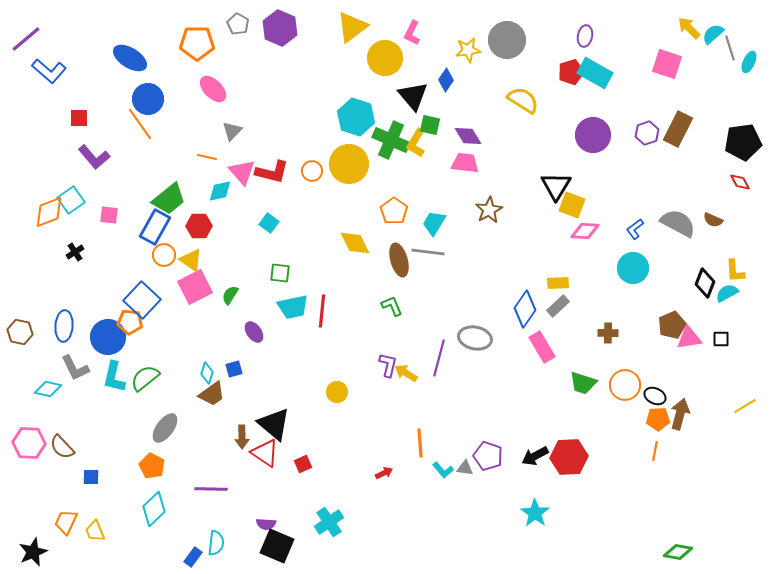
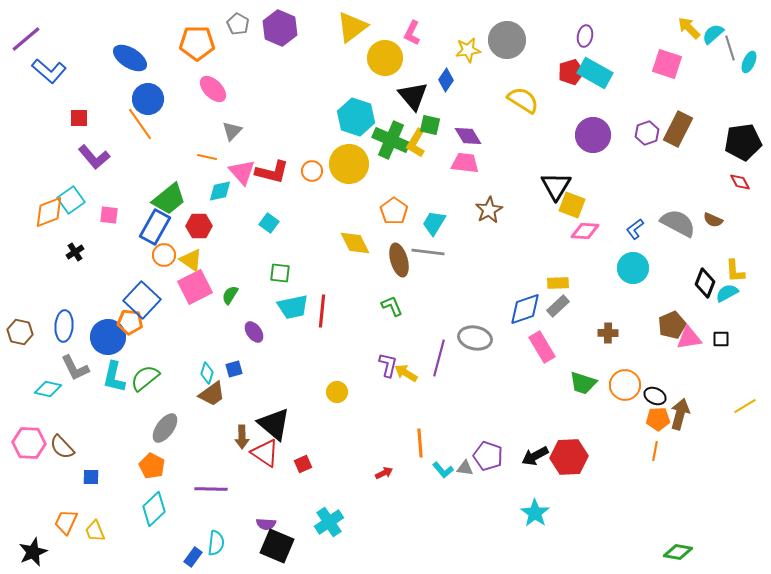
blue diamond at (525, 309): rotated 36 degrees clockwise
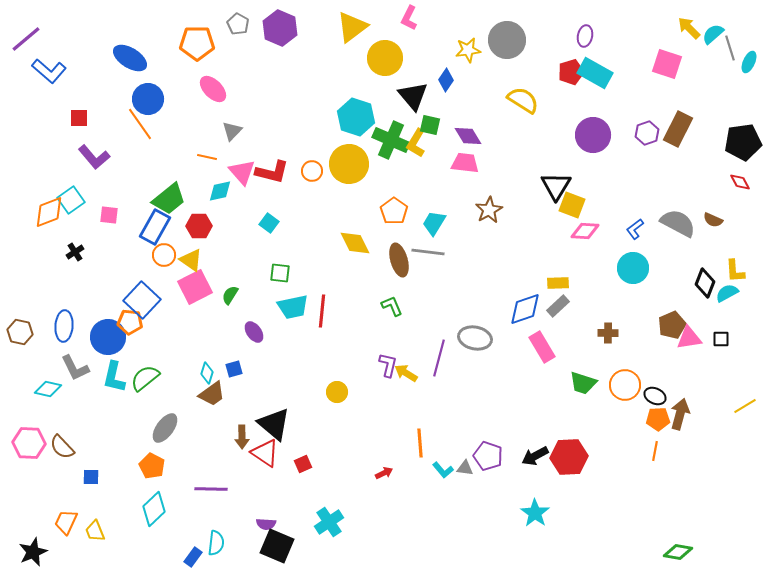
pink L-shape at (412, 33): moved 3 px left, 15 px up
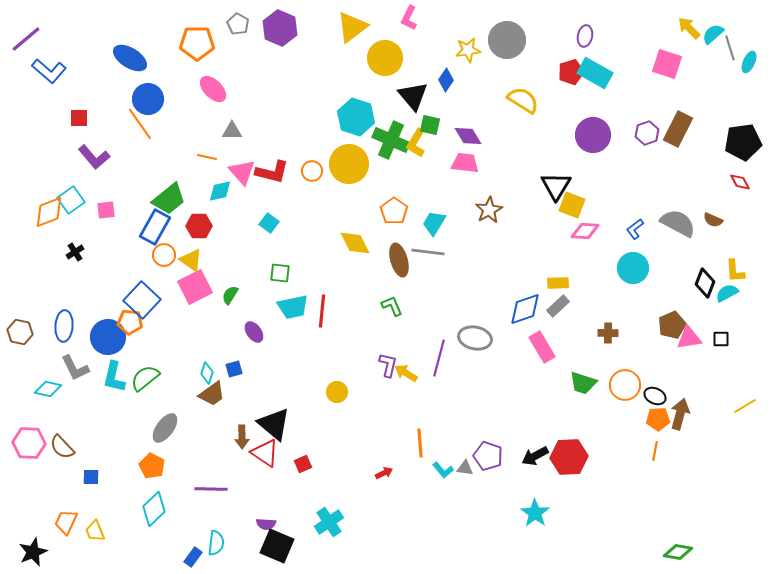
gray triangle at (232, 131): rotated 45 degrees clockwise
pink square at (109, 215): moved 3 px left, 5 px up; rotated 12 degrees counterclockwise
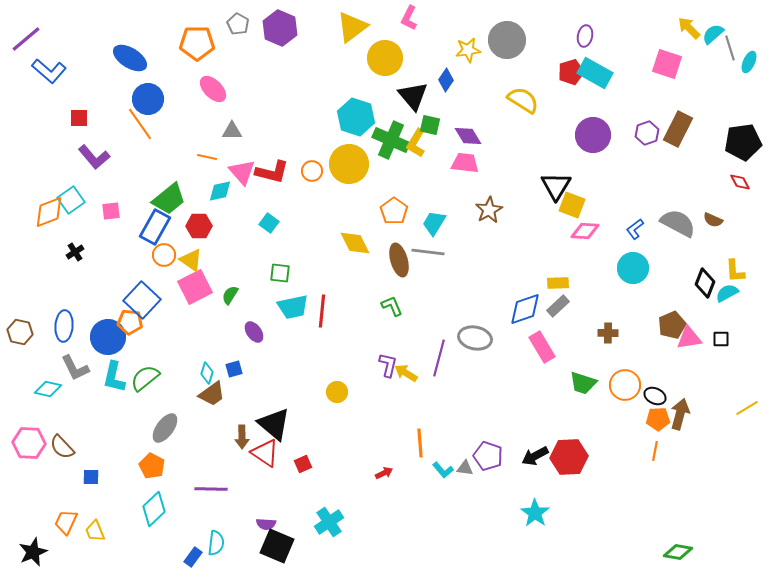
pink square at (106, 210): moved 5 px right, 1 px down
yellow line at (745, 406): moved 2 px right, 2 px down
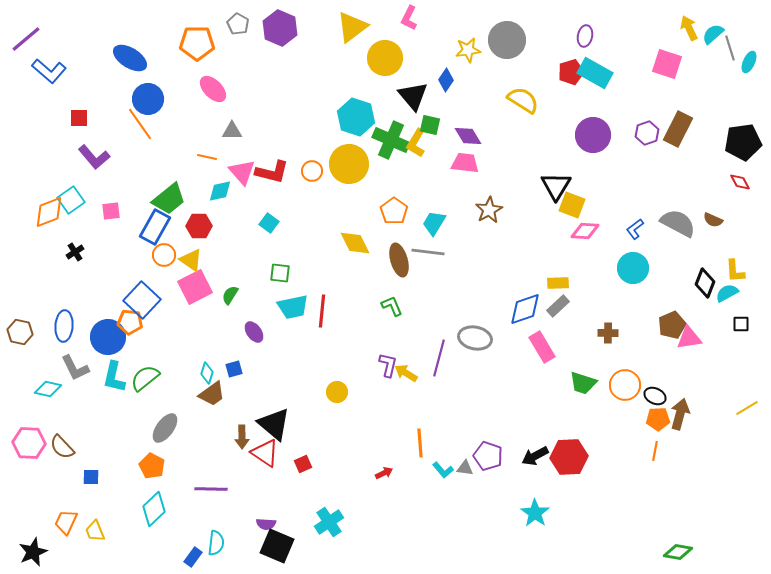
yellow arrow at (689, 28): rotated 20 degrees clockwise
black square at (721, 339): moved 20 px right, 15 px up
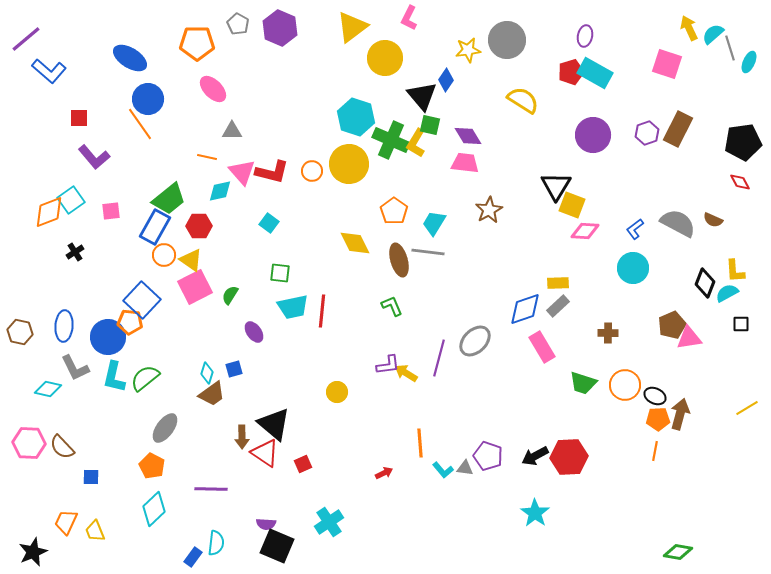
black triangle at (413, 96): moved 9 px right
gray ellipse at (475, 338): moved 3 px down; rotated 56 degrees counterclockwise
purple L-shape at (388, 365): rotated 70 degrees clockwise
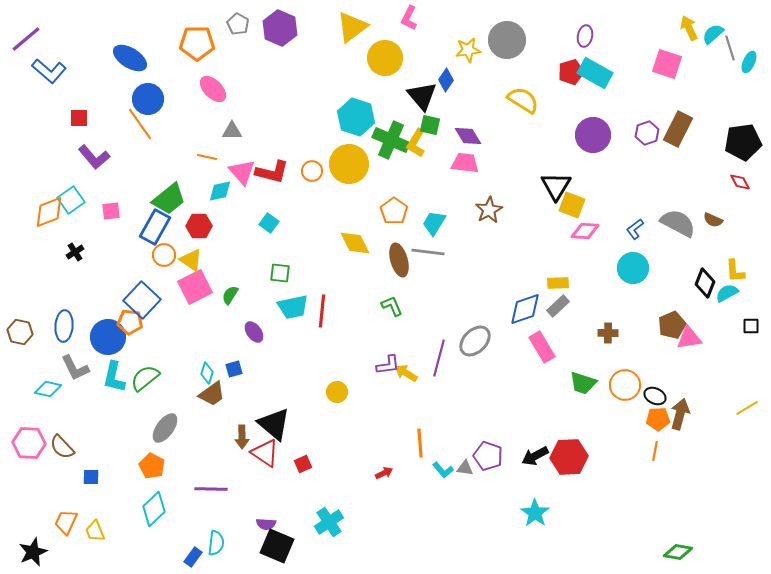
black square at (741, 324): moved 10 px right, 2 px down
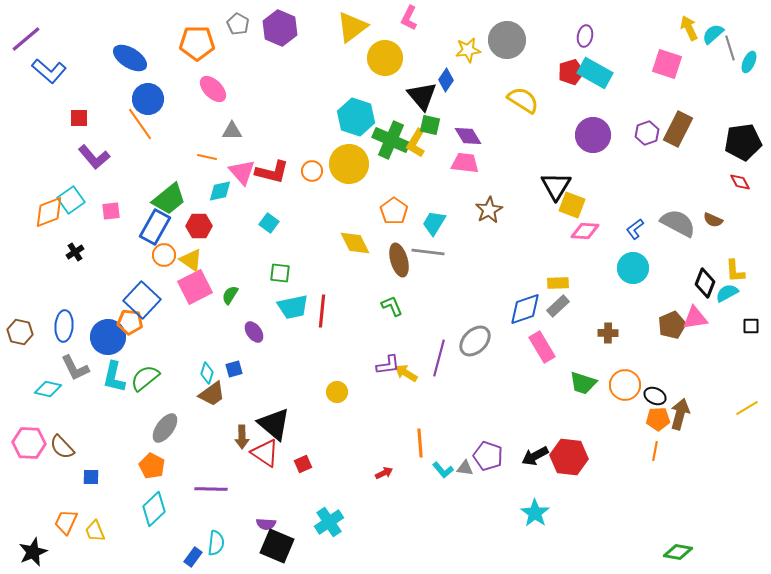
pink triangle at (689, 338): moved 6 px right, 20 px up
red hexagon at (569, 457): rotated 9 degrees clockwise
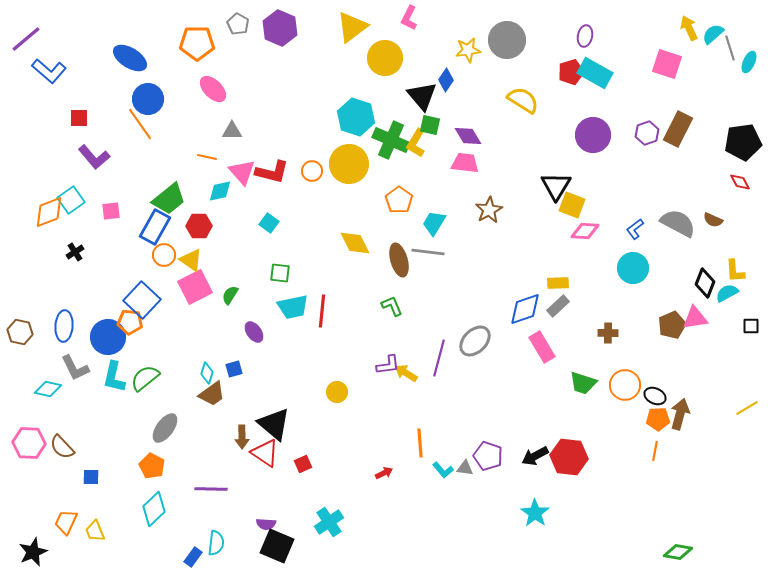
orange pentagon at (394, 211): moved 5 px right, 11 px up
